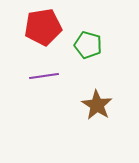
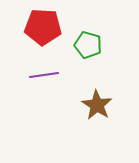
red pentagon: rotated 12 degrees clockwise
purple line: moved 1 px up
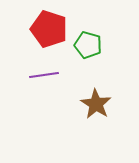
red pentagon: moved 6 px right, 2 px down; rotated 15 degrees clockwise
brown star: moved 1 px left, 1 px up
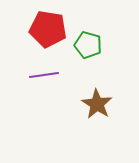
red pentagon: moved 1 px left; rotated 9 degrees counterclockwise
brown star: moved 1 px right
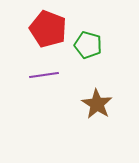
red pentagon: rotated 12 degrees clockwise
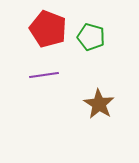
green pentagon: moved 3 px right, 8 px up
brown star: moved 2 px right
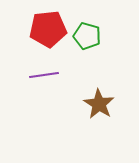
red pentagon: rotated 27 degrees counterclockwise
green pentagon: moved 4 px left, 1 px up
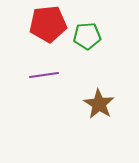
red pentagon: moved 5 px up
green pentagon: rotated 20 degrees counterclockwise
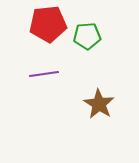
purple line: moved 1 px up
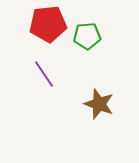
purple line: rotated 64 degrees clockwise
brown star: rotated 12 degrees counterclockwise
